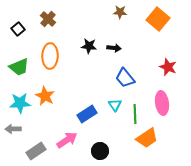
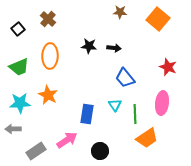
orange star: moved 3 px right, 1 px up
pink ellipse: rotated 15 degrees clockwise
blue rectangle: rotated 48 degrees counterclockwise
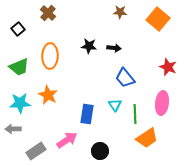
brown cross: moved 6 px up
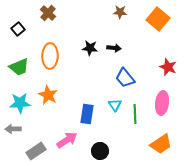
black star: moved 1 px right, 2 px down
orange trapezoid: moved 14 px right, 6 px down
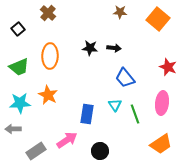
green line: rotated 18 degrees counterclockwise
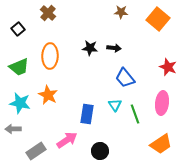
brown star: moved 1 px right
cyan star: rotated 15 degrees clockwise
